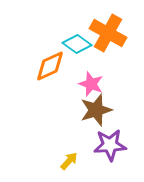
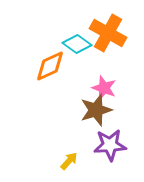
pink star: moved 13 px right, 4 px down
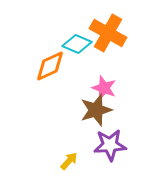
cyan diamond: rotated 12 degrees counterclockwise
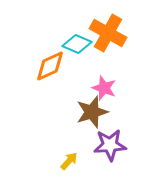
brown star: moved 4 px left, 2 px down
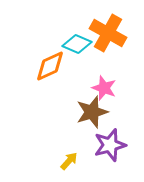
purple star: rotated 12 degrees counterclockwise
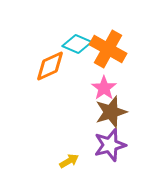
orange cross: moved 16 px down
pink star: rotated 15 degrees clockwise
brown star: moved 19 px right
yellow arrow: rotated 18 degrees clockwise
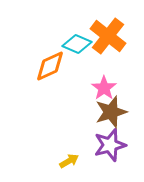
orange cross: moved 13 px up; rotated 9 degrees clockwise
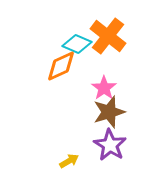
orange diamond: moved 11 px right
brown star: moved 2 px left
purple star: rotated 24 degrees counterclockwise
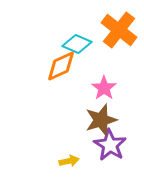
orange cross: moved 11 px right, 6 px up
brown star: moved 8 px left, 8 px down
yellow arrow: rotated 18 degrees clockwise
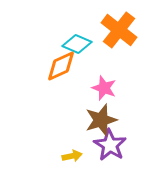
pink star: rotated 15 degrees counterclockwise
yellow arrow: moved 3 px right, 5 px up
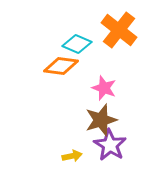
orange diamond: rotated 32 degrees clockwise
